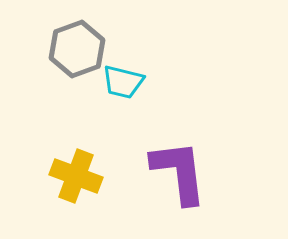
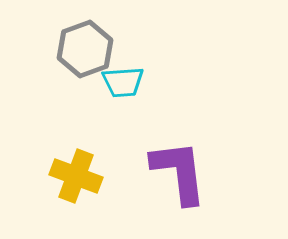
gray hexagon: moved 8 px right
cyan trapezoid: rotated 18 degrees counterclockwise
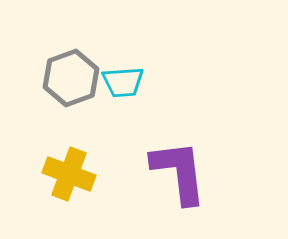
gray hexagon: moved 14 px left, 29 px down
yellow cross: moved 7 px left, 2 px up
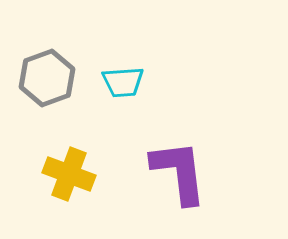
gray hexagon: moved 24 px left
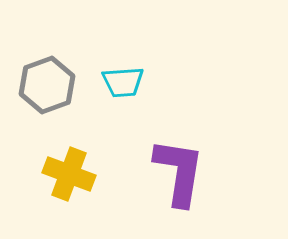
gray hexagon: moved 7 px down
purple L-shape: rotated 16 degrees clockwise
